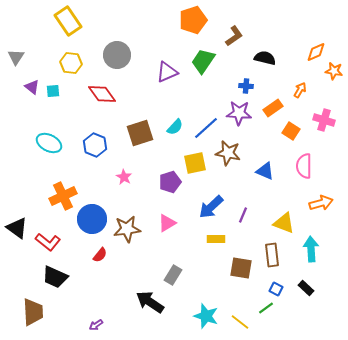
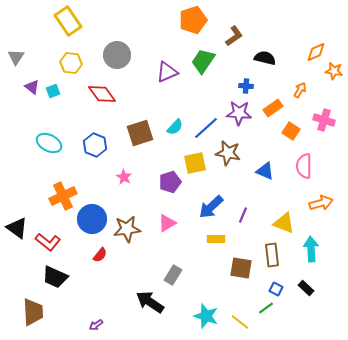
cyan square at (53, 91): rotated 16 degrees counterclockwise
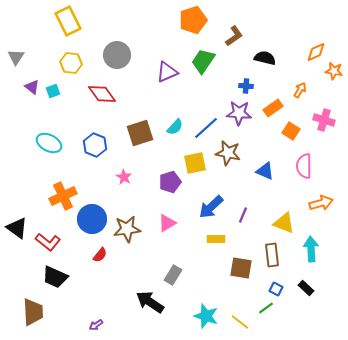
yellow rectangle at (68, 21): rotated 8 degrees clockwise
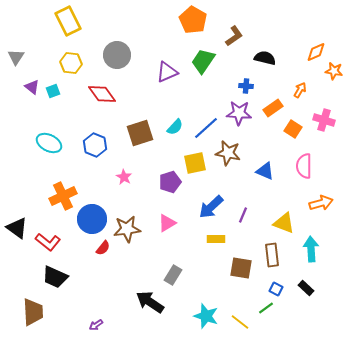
orange pentagon at (193, 20): rotated 24 degrees counterclockwise
orange square at (291, 131): moved 2 px right, 2 px up
red semicircle at (100, 255): moved 3 px right, 7 px up
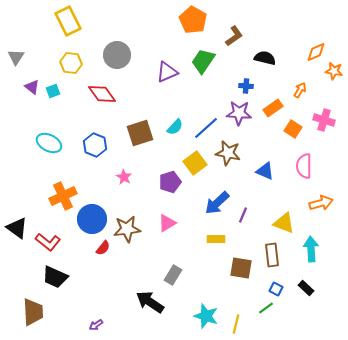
yellow square at (195, 163): rotated 25 degrees counterclockwise
blue arrow at (211, 207): moved 6 px right, 4 px up
yellow line at (240, 322): moved 4 px left, 2 px down; rotated 66 degrees clockwise
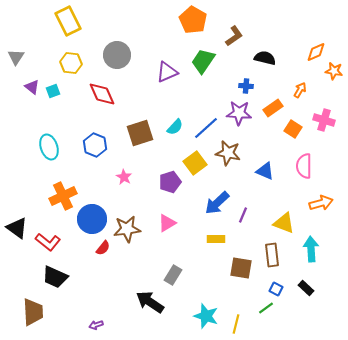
red diamond at (102, 94): rotated 12 degrees clockwise
cyan ellipse at (49, 143): moved 4 px down; rotated 45 degrees clockwise
purple arrow at (96, 325): rotated 16 degrees clockwise
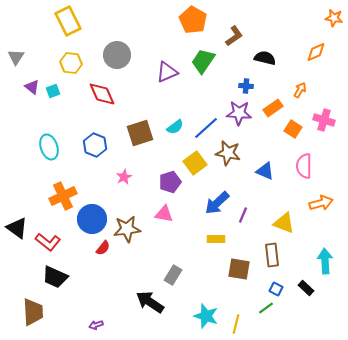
orange star at (334, 71): moved 53 px up
cyan semicircle at (175, 127): rotated 12 degrees clockwise
pink star at (124, 177): rotated 14 degrees clockwise
pink triangle at (167, 223): moved 3 px left, 9 px up; rotated 42 degrees clockwise
cyan arrow at (311, 249): moved 14 px right, 12 px down
brown square at (241, 268): moved 2 px left, 1 px down
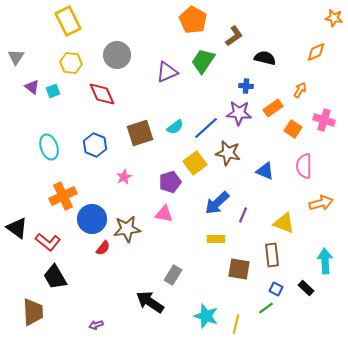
black trapezoid at (55, 277): rotated 36 degrees clockwise
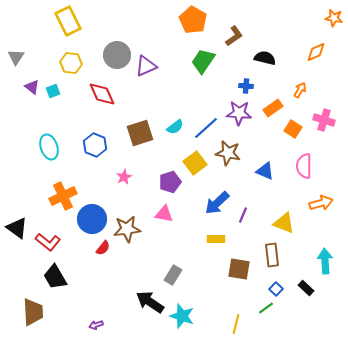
purple triangle at (167, 72): moved 21 px left, 6 px up
blue square at (276, 289): rotated 16 degrees clockwise
cyan star at (206, 316): moved 24 px left
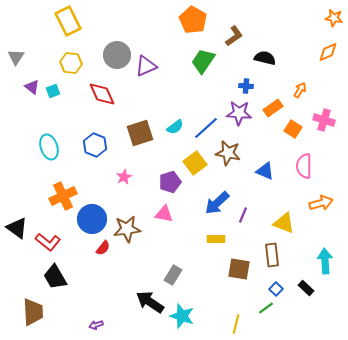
orange diamond at (316, 52): moved 12 px right
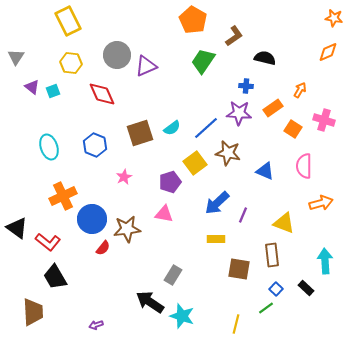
cyan semicircle at (175, 127): moved 3 px left, 1 px down
